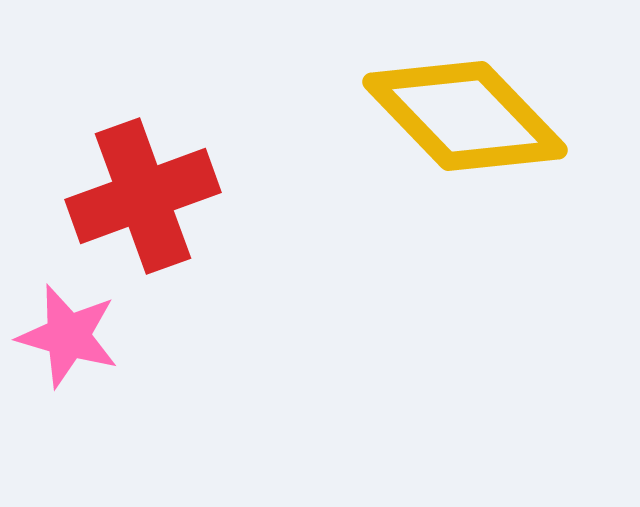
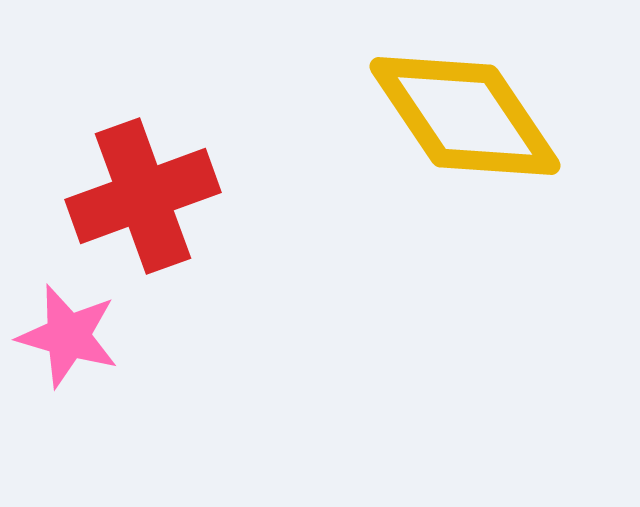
yellow diamond: rotated 10 degrees clockwise
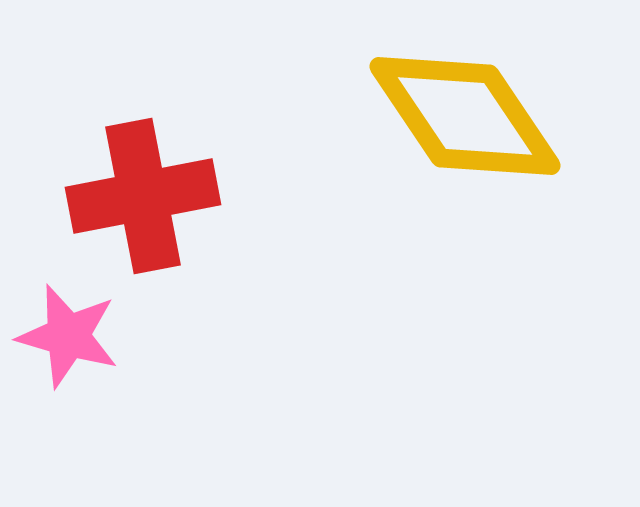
red cross: rotated 9 degrees clockwise
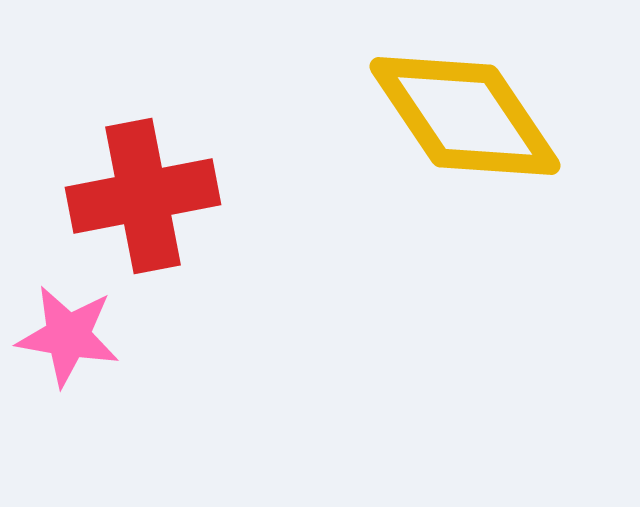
pink star: rotated 6 degrees counterclockwise
